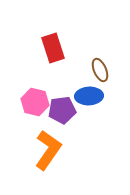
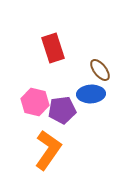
brown ellipse: rotated 15 degrees counterclockwise
blue ellipse: moved 2 px right, 2 px up
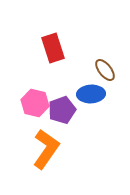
brown ellipse: moved 5 px right
pink hexagon: moved 1 px down
purple pentagon: rotated 12 degrees counterclockwise
orange L-shape: moved 2 px left, 1 px up
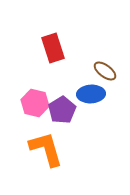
brown ellipse: moved 1 px down; rotated 15 degrees counterclockwise
purple pentagon: rotated 12 degrees counterclockwise
orange L-shape: rotated 51 degrees counterclockwise
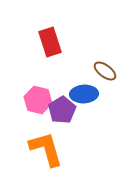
red rectangle: moved 3 px left, 6 px up
blue ellipse: moved 7 px left
pink hexagon: moved 3 px right, 3 px up
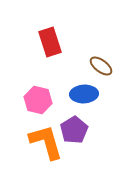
brown ellipse: moved 4 px left, 5 px up
purple pentagon: moved 12 px right, 20 px down
orange L-shape: moved 7 px up
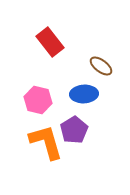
red rectangle: rotated 20 degrees counterclockwise
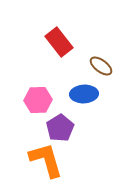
red rectangle: moved 9 px right
pink hexagon: rotated 16 degrees counterclockwise
purple pentagon: moved 14 px left, 2 px up
orange L-shape: moved 18 px down
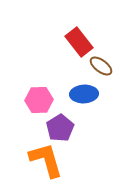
red rectangle: moved 20 px right
pink hexagon: moved 1 px right
